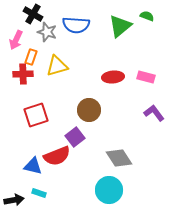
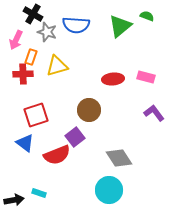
red ellipse: moved 2 px down
red semicircle: moved 1 px up
blue triangle: moved 8 px left, 23 px up; rotated 24 degrees clockwise
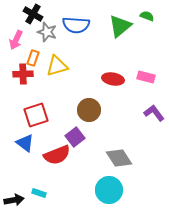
orange rectangle: moved 2 px right, 1 px down
red ellipse: rotated 15 degrees clockwise
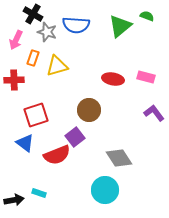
red cross: moved 9 px left, 6 px down
cyan circle: moved 4 px left
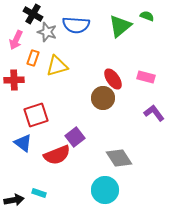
red ellipse: rotated 45 degrees clockwise
brown circle: moved 14 px right, 12 px up
blue triangle: moved 2 px left
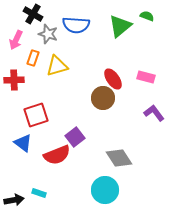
gray star: moved 1 px right, 2 px down
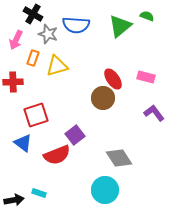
red cross: moved 1 px left, 2 px down
purple square: moved 2 px up
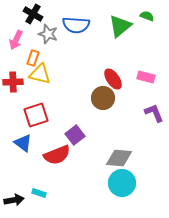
yellow triangle: moved 17 px left, 8 px down; rotated 30 degrees clockwise
purple L-shape: rotated 15 degrees clockwise
gray diamond: rotated 52 degrees counterclockwise
cyan circle: moved 17 px right, 7 px up
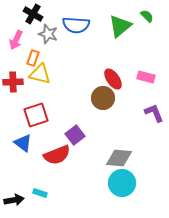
green semicircle: rotated 24 degrees clockwise
cyan rectangle: moved 1 px right
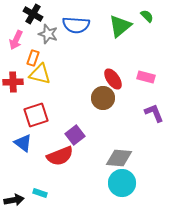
red semicircle: moved 3 px right, 1 px down
